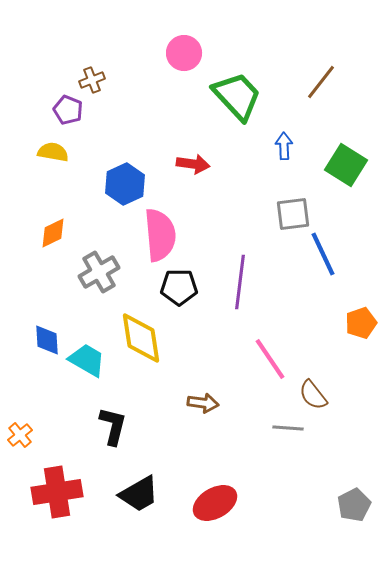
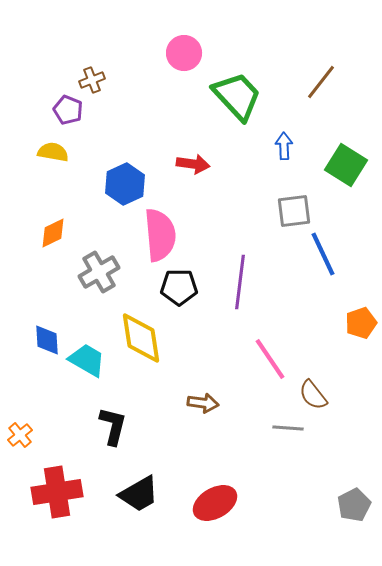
gray square: moved 1 px right, 3 px up
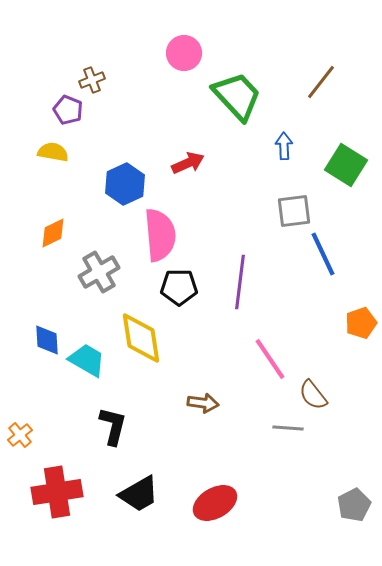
red arrow: moved 5 px left, 1 px up; rotated 32 degrees counterclockwise
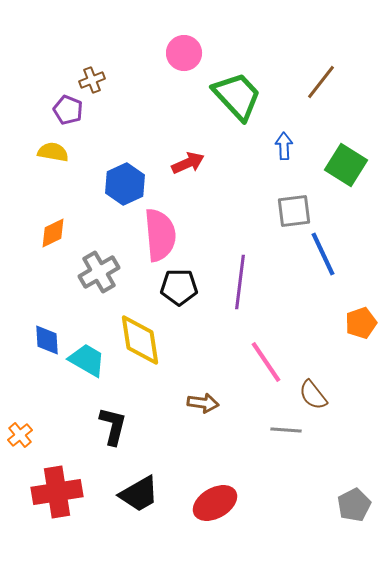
yellow diamond: moved 1 px left, 2 px down
pink line: moved 4 px left, 3 px down
gray line: moved 2 px left, 2 px down
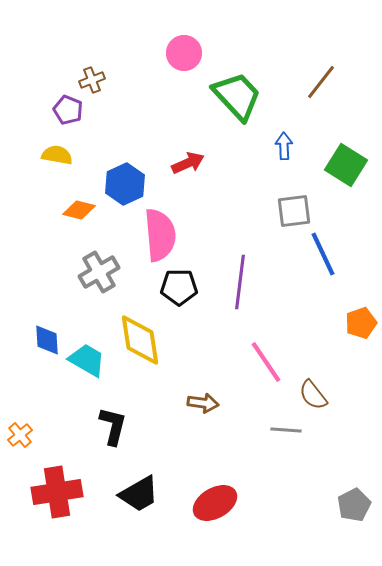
yellow semicircle: moved 4 px right, 3 px down
orange diamond: moved 26 px right, 23 px up; rotated 40 degrees clockwise
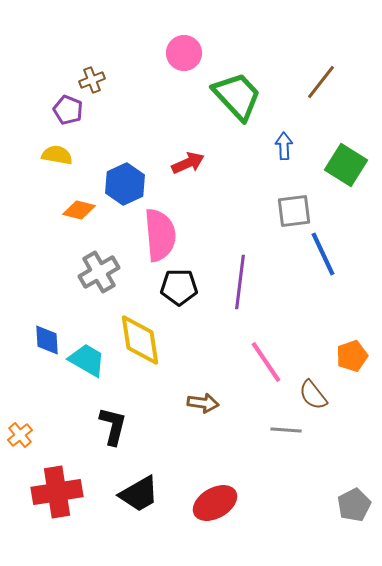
orange pentagon: moved 9 px left, 33 px down
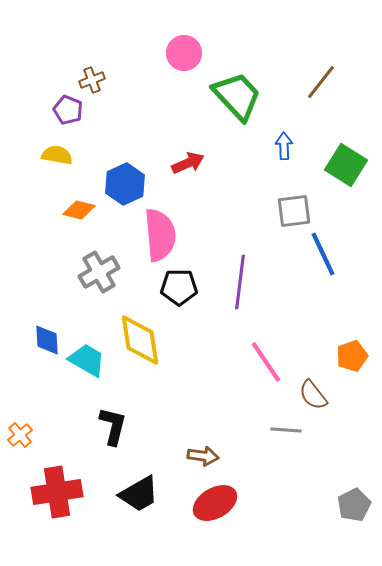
brown arrow: moved 53 px down
